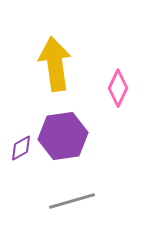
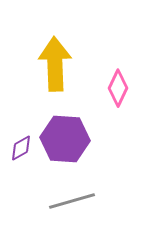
yellow arrow: rotated 6 degrees clockwise
purple hexagon: moved 2 px right, 3 px down; rotated 12 degrees clockwise
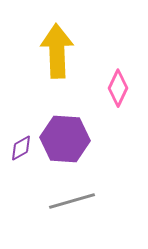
yellow arrow: moved 2 px right, 13 px up
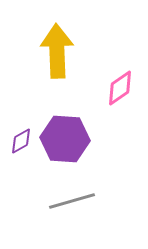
pink diamond: moved 2 px right; rotated 30 degrees clockwise
purple diamond: moved 7 px up
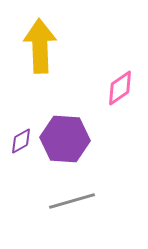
yellow arrow: moved 17 px left, 5 px up
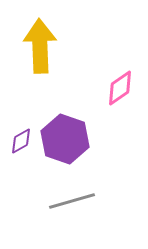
purple hexagon: rotated 15 degrees clockwise
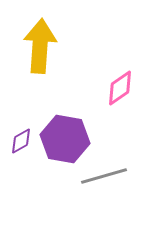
yellow arrow: rotated 6 degrees clockwise
purple hexagon: rotated 9 degrees counterclockwise
gray line: moved 32 px right, 25 px up
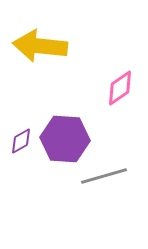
yellow arrow: rotated 88 degrees counterclockwise
purple hexagon: rotated 6 degrees counterclockwise
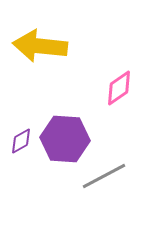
pink diamond: moved 1 px left
gray line: rotated 12 degrees counterclockwise
